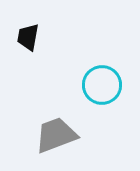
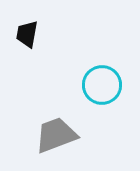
black trapezoid: moved 1 px left, 3 px up
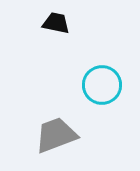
black trapezoid: moved 29 px right, 11 px up; rotated 92 degrees clockwise
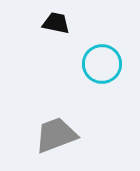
cyan circle: moved 21 px up
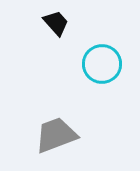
black trapezoid: rotated 36 degrees clockwise
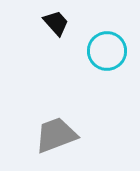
cyan circle: moved 5 px right, 13 px up
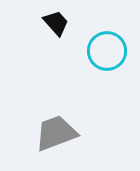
gray trapezoid: moved 2 px up
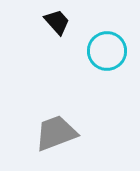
black trapezoid: moved 1 px right, 1 px up
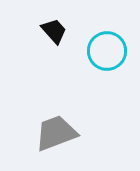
black trapezoid: moved 3 px left, 9 px down
